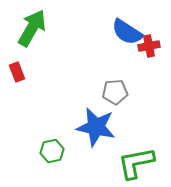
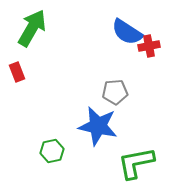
blue star: moved 2 px right, 1 px up
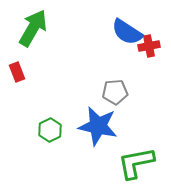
green arrow: moved 1 px right
green hexagon: moved 2 px left, 21 px up; rotated 15 degrees counterclockwise
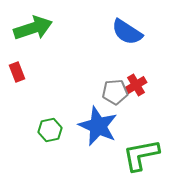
green arrow: rotated 42 degrees clockwise
red cross: moved 13 px left, 39 px down; rotated 20 degrees counterclockwise
blue star: rotated 12 degrees clockwise
green hexagon: rotated 15 degrees clockwise
green L-shape: moved 5 px right, 8 px up
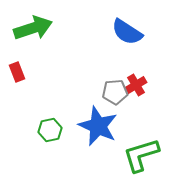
green L-shape: rotated 6 degrees counterclockwise
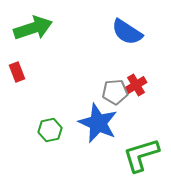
blue star: moved 3 px up
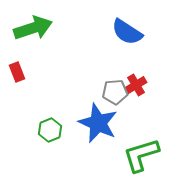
green hexagon: rotated 10 degrees counterclockwise
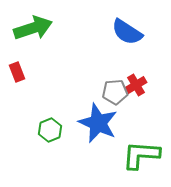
green L-shape: rotated 21 degrees clockwise
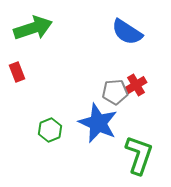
green L-shape: moved 2 px left; rotated 105 degrees clockwise
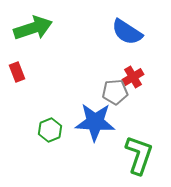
red cross: moved 3 px left, 8 px up
blue star: moved 3 px left, 1 px up; rotated 21 degrees counterclockwise
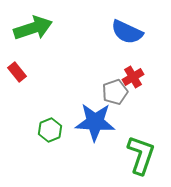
blue semicircle: rotated 8 degrees counterclockwise
red rectangle: rotated 18 degrees counterclockwise
gray pentagon: rotated 15 degrees counterclockwise
green L-shape: moved 2 px right
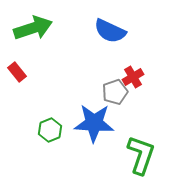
blue semicircle: moved 17 px left, 1 px up
blue star: moved 1 px left, 1 px down
